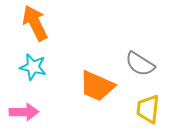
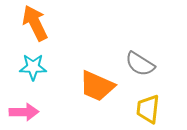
cyan star: rotated 12 degrees counterclockwise
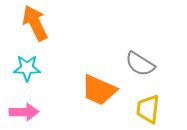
cyan star: moved 6 px left, 1 px down
orange trapezoid: moved 2 px right, 4 px down
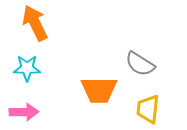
orange trapezoid: rotated 24 degrees counterclockwise
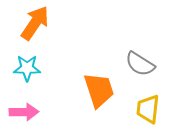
orange arrow: rotated 60 degrees clockwise
orange trapezoid: rotated 108 degrees counterclockwise
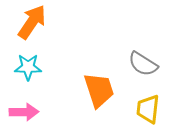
orange arrow: moved 3 px left, 1 px up
gray semicircle: moved 3 px right
cyan star: moved 1 px right, 1 px up
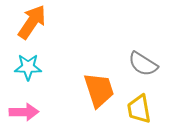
yellow trapezoid: moved 9 px left; rotated 16 degrees counterclockwise
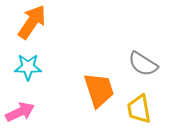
pink arrow: moved 4 px left; rotated 24 degrees counterclockwise
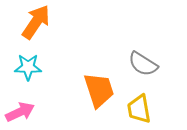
orange arrow: moved 4 px right
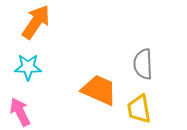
gray semicircle: rotated 56 degrees clockwise
orange trapezoid: rotated 48 degrees counterclockwise
pink arrow: rotated 92 degrees counterclockwise
